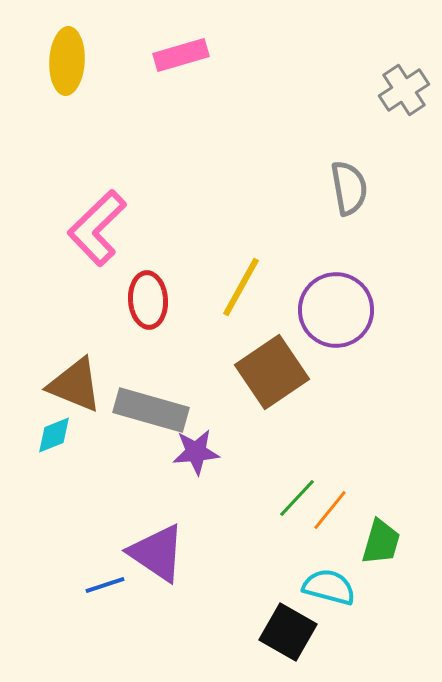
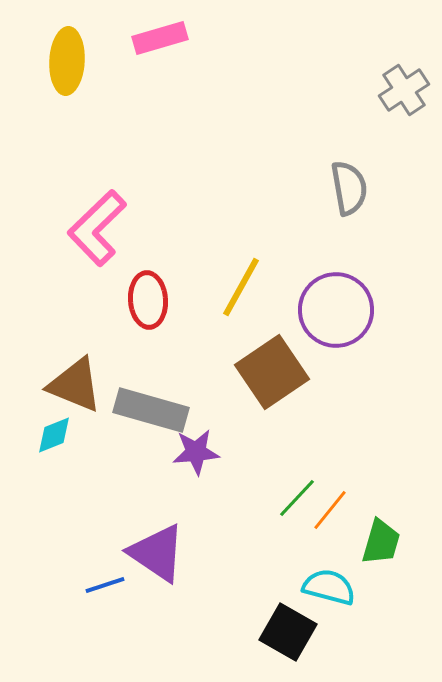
pink rectangle: moved 21 px left, 17 px up
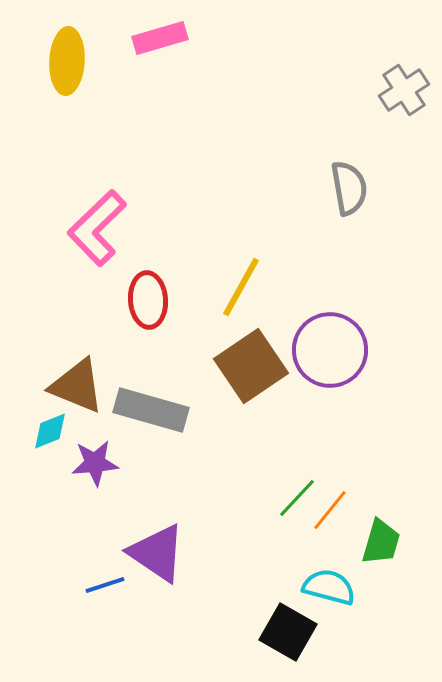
purple circle: moved 6 px left, 40 px down
brown square: moved 21 px left, 6 px up
brown triangle: moved 2 px right, 1 px down
cyan diamond: moved 4 px left, 4 px up
purple star: moved 101 px left, 11 px down
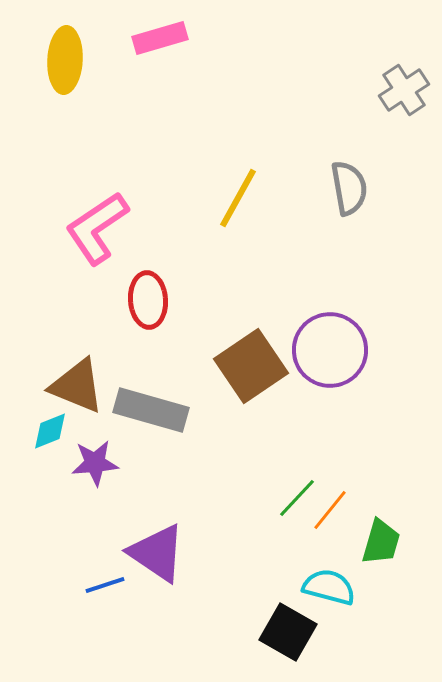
yellow ellipse: moved 2 px left, 1 px up
pink L-shape: rotated 10 degrees clockwise
yellow line: moved 3 px left, 89 px up
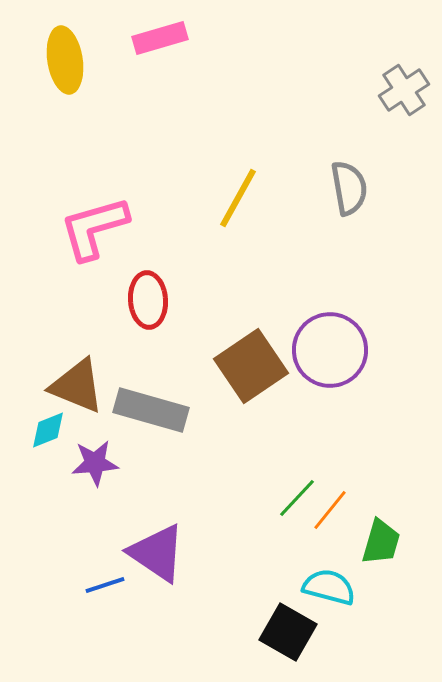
yellow ellipse: rotated 12 degrees counterclockwise
pink L-shape: moved 3 px left; rotated 18 degrees clockwise
cyan diamond: moved 2 px left, 1 px up
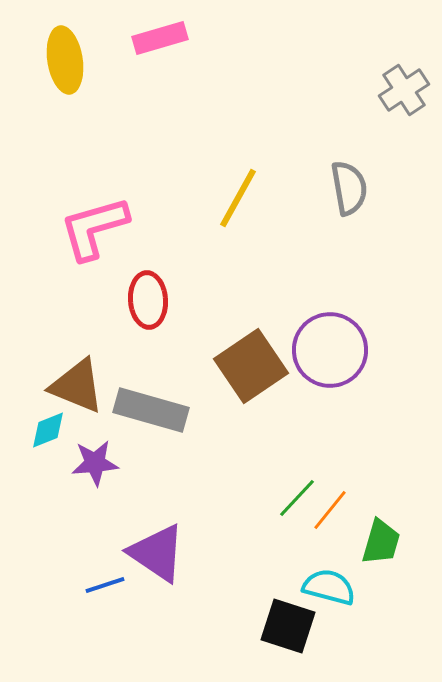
black square: moved 6 px up; rotated 12 degrees counterclockwise
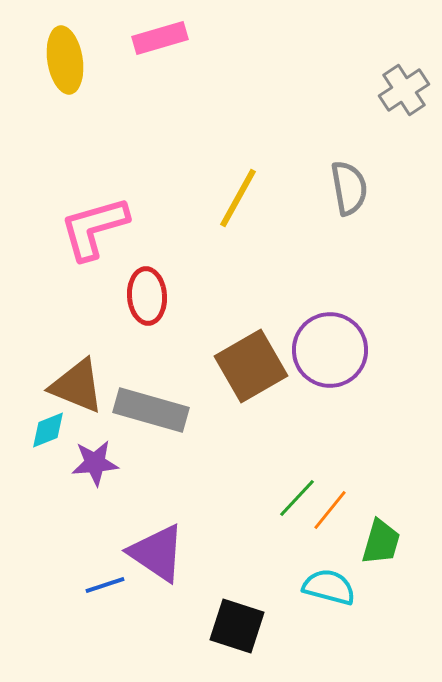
red ellipse: moved 1 px left, 4 px up
brown square: rotated 4 degrees clockwise
black square: moved 51 px left
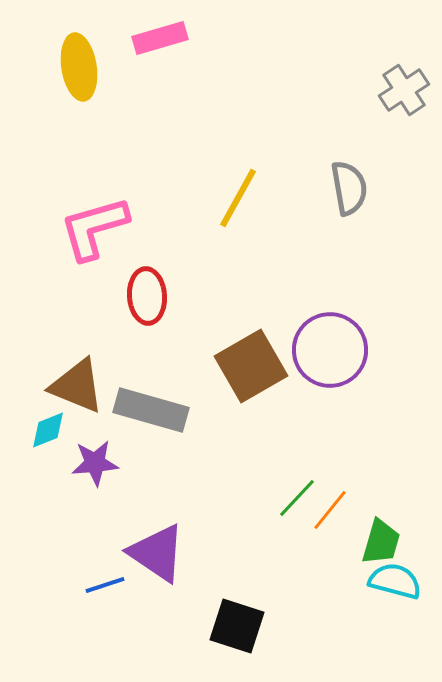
yellow ellipse: moved 14 px right, 7 px down
cyan semicircle: moved 66 px right, 6 px up
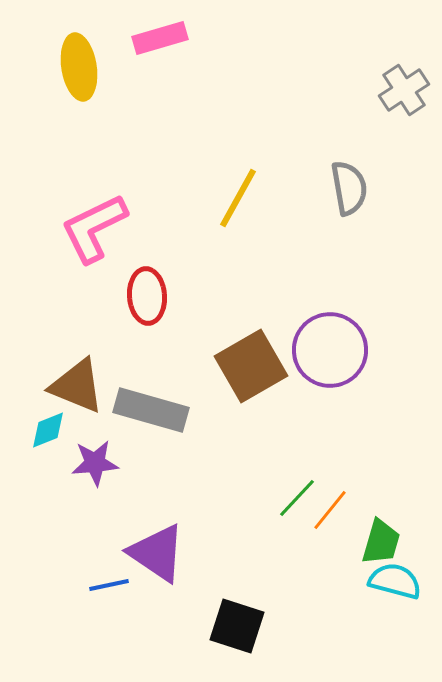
pink L-shape: rotated 10 degrees counterclockwise
blue line: moved 4 px right; rotated 6 degrees clockwise
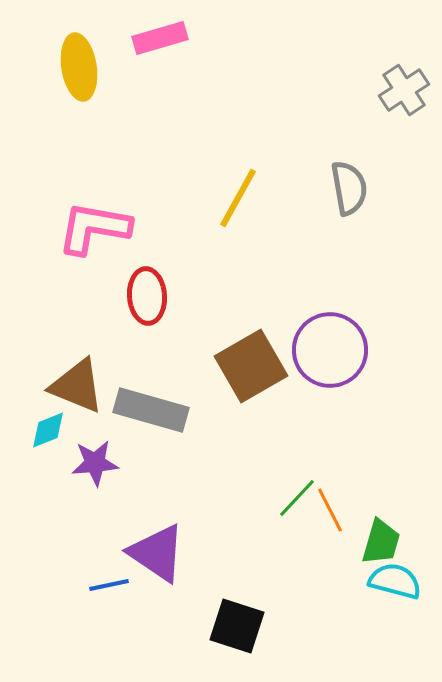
pink L-shape: rotated 36 degrees clockwise
orange line: rotated 66 degrees counterclockwise
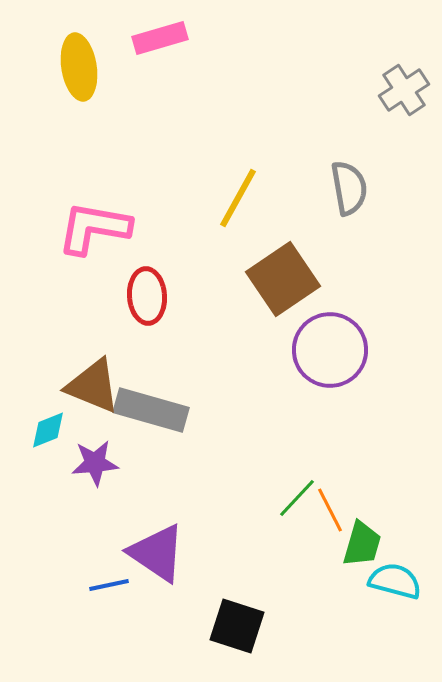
brown square: moved 32 px right, 87 px up; rotated 4 degrees counterclockwise
brown triangle: moved 16 px right
green trapezoid: moved 19 px left, 2 px down
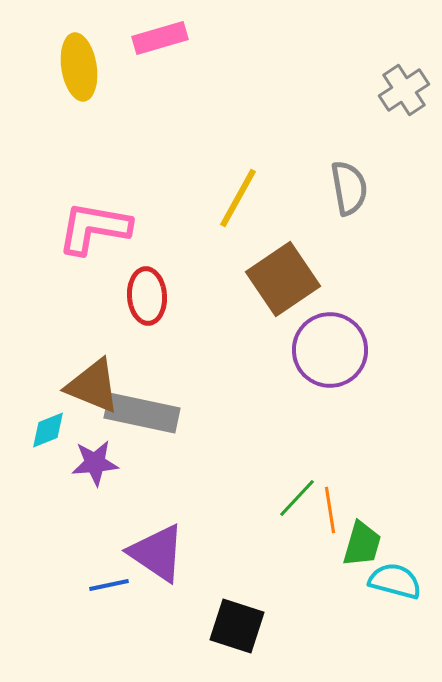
gray rectangle: moved 9 px left, 3 px down; rotated 4 degrees counterclockwise
orange line: rotated 18 degrees clockwise
